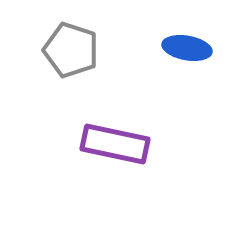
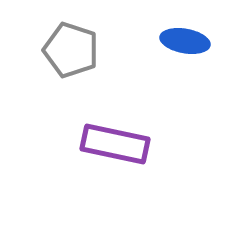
blue ellipse: moved 2 px left, 7 px up
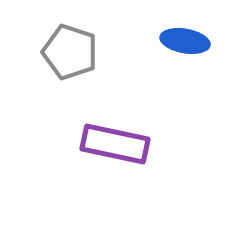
gray pentagon: moved 1 px left, 2 px down
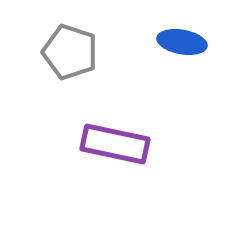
blue ellipse: moved 3 px left, 1 px down
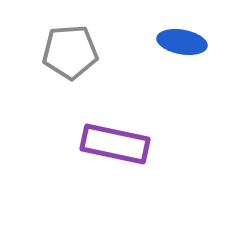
gray pentagon: rotated 22 degrees counterclockwise
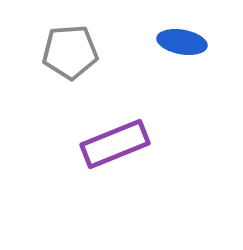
purple rectangle: rotated 34 degrees counterclockwise
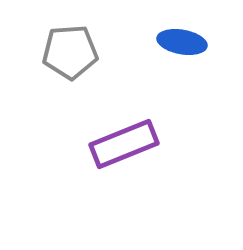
purple rectangle: moved 9 px right
